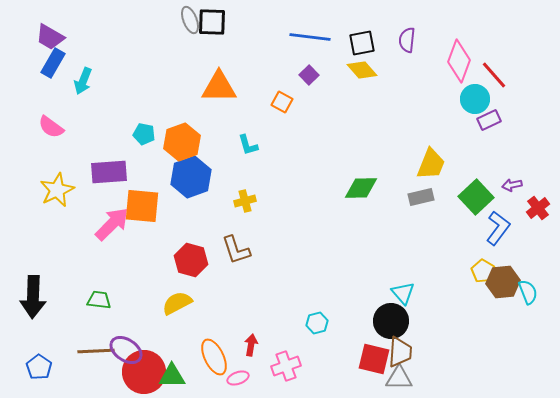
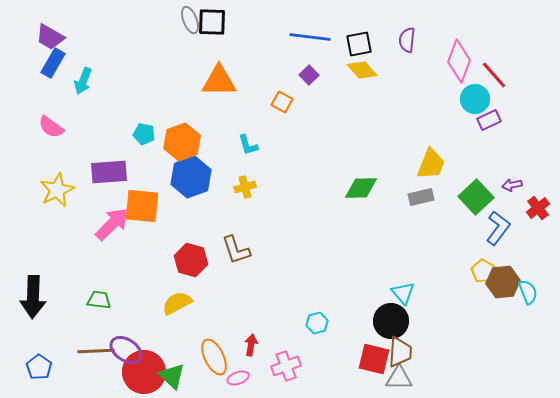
black square at (362, 43): moved 3 px left, 1 px down
orange triangle at (219, 87): moved 6 px up
yellow cross at (245, 201): moved 14 px up
green triangle at (172, 376): rotated 44 degrees clockwise
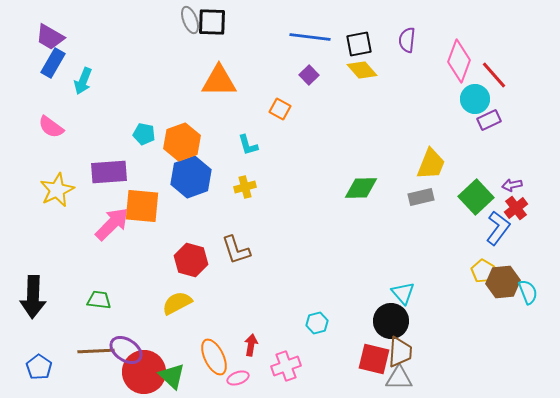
orange square at (282, 102): moved 2 px left, 7 px down
red cross at (538, 208): moved 22 px left
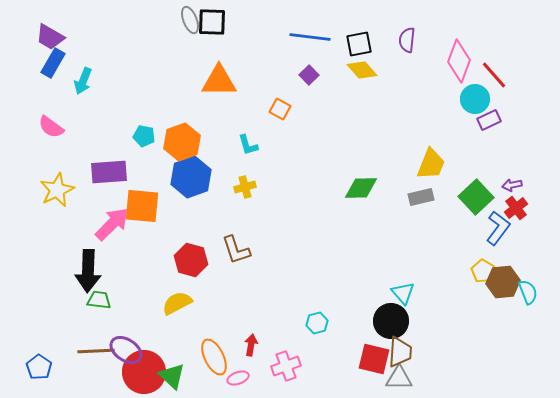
cyan pentagon at (144, 134): moved 2 px down
black arrow at (33, 297): moved 55 px right, 26 px up
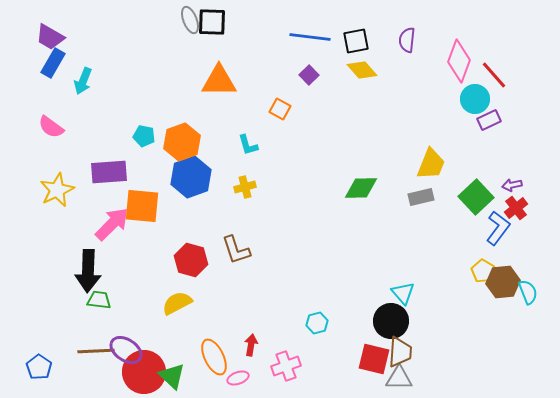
black square at (359, 44): moved 3 px left, 3 px up
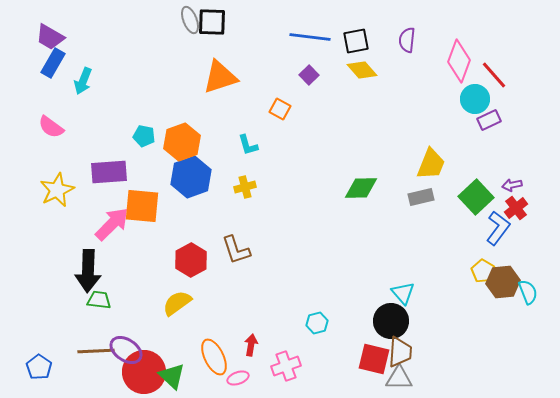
orange triangle at (219, 81): moved 1 px right, 4 px up; rotated 18 degrees counterclockwise
red hexagon at (191, 260): rotated 16 degrees clockwise
yellow semicircle at (177, 303): rotated 8 degrees counterclockwise
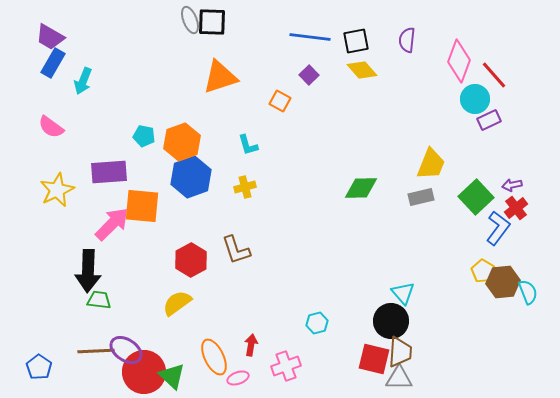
orange square at (280, 109): moved 8 px up
